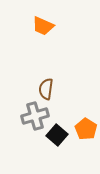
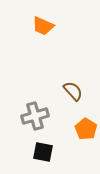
brown semicircle: moved 27 px right, 2 px down; rotated 130 degrees clockwise
black square: moved 14 px left, 17 px down; rotated 30 degrees counterclockwise
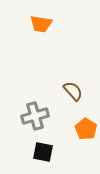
orange trapezoid: moved 2 px left, 2 px up; rotated 15 degrees counterclockwise
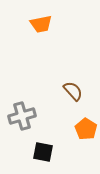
orange trapezoid: rotated 20 degrees counterclockwise
gray cross: moved 13 px left
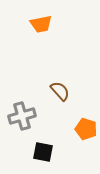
brown semicircle: moved 13 px left
orange pentagon: rotated 15 degrees counterclockwise
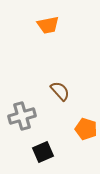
orange trapezoid: moved 7 px right, 1 px down
black square: rotated 35 degrees counterclockwise
